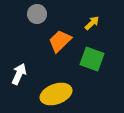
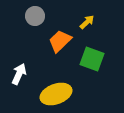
gray circle: moved 2 px left, 2 px down
yellow arrow: moved 5 px left, 1 px up
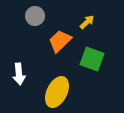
white arrow: rotated 150 degrees clockwise
yellow ellipse: moved 1 px right, 2 px up; rotated 44 degrees counterclockwise
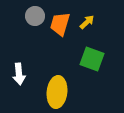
orange trapezoid: moved 17 px up; rotated 30 degrees counterclockwise
yellow ellipse: rotated 20 degrees counterclockwise
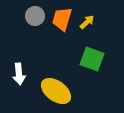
orange trapezoid: moved 2 px right, 5 px up
yellow ellipse: moved 1 px left, 1 px up; rotated 60 degrees counterclockwise
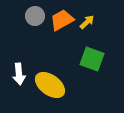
orange trapezoid: moved 1 px down; rotated 45 degrees clockwise
yellow ellipse: moved 6 px left, 6 px up
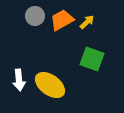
white arrow: moved 6 px down
